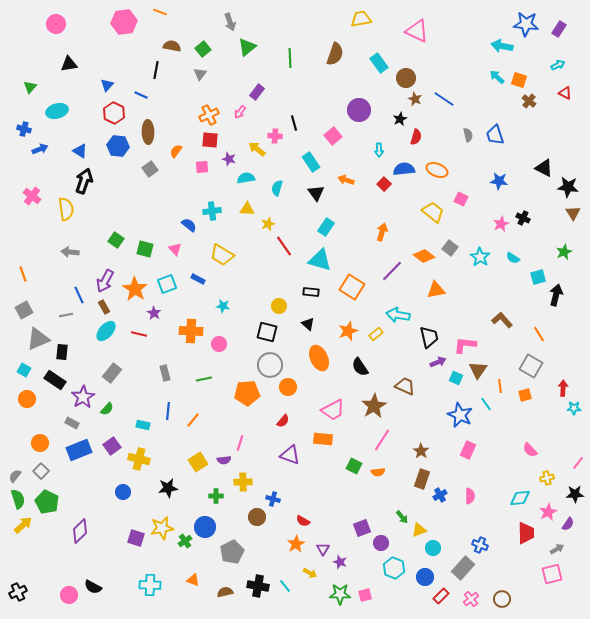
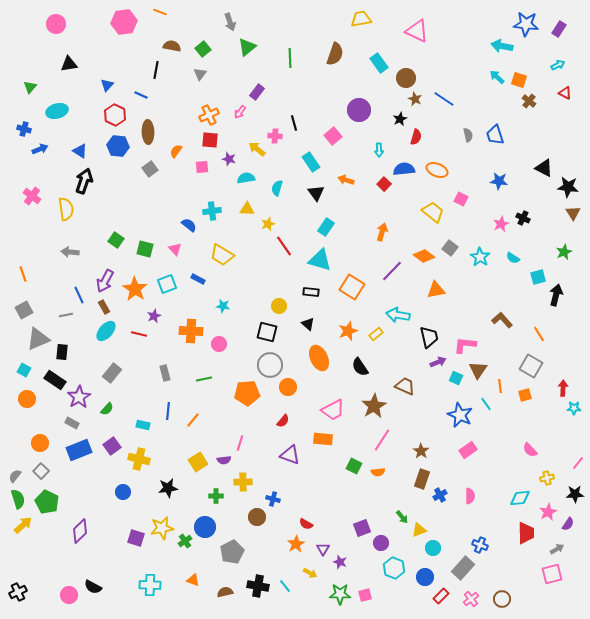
red hexagon at (114, 113): moved 1 px right, 2 px down
purple star at (154, 313): moved 3 px down; rotated 16 degrees clockwise
purple star at (83, 397): moved 4 px left
pink rectangle at (468, 450): rotated 30 degrees clockwise
red semicircle at (303, 521): moved 3 px right, 3 px down
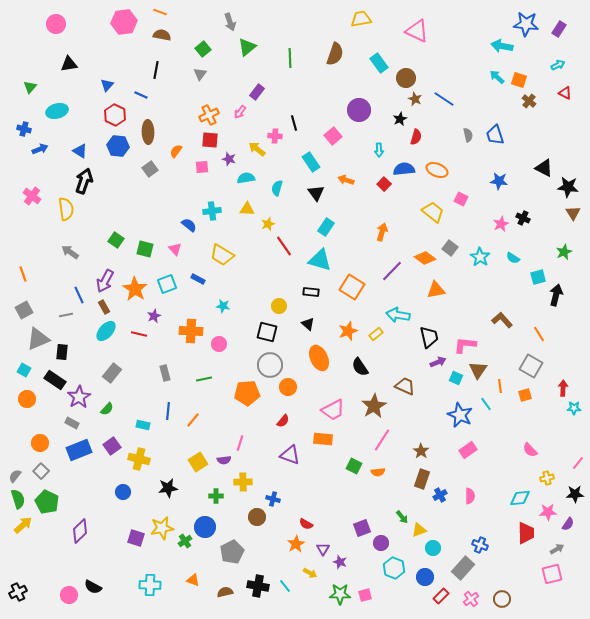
brown semicircle at (172, 46): moved 10 px left, 11 px up
gray arrow at (70, 252): rotated 30 degrees clockwise
orange diamond at (424, 256): moved 1 px right, 2 px down
pink star at (548, 512): rotated 24 degrees clockwise
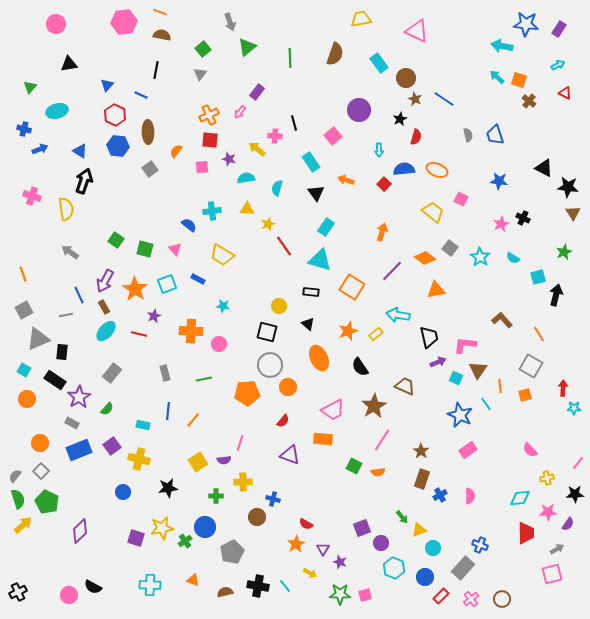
pink cross at (32, 196): rotated 18 degrees counterclockwise
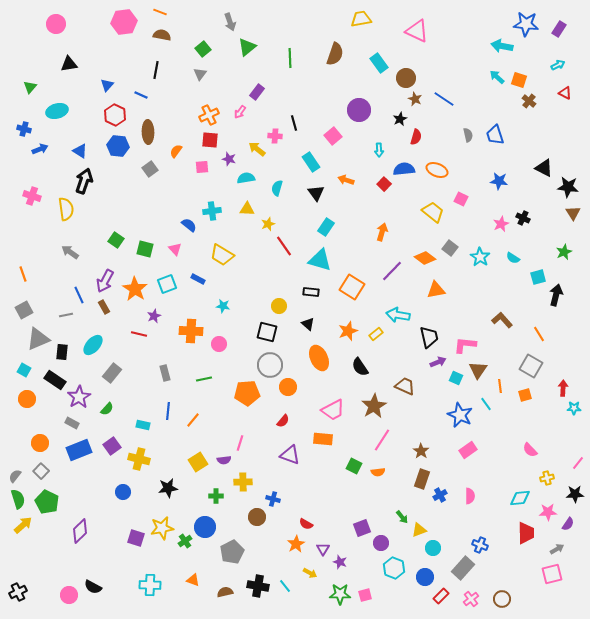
cyan ellipse at (106, 331): moved 13 px left, 14 px down
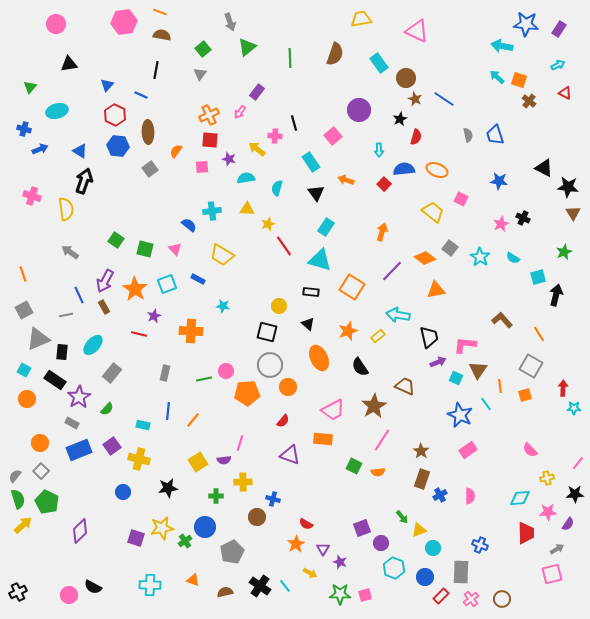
yellow rectangle at (376, 334): moved 2 px right, 2 px down
pink circle at (219, 344): moved 7 px right, 27 px down
gray rectangle at (165, 373): rotated 28 degrees clockwise
gray rectangle at (463, 568): moved 2 px left, 4 px down; rotated 40 degrees counterclockwise
black cross at (258, 586): moved 2 px right; rotated 25 degrees clockwise
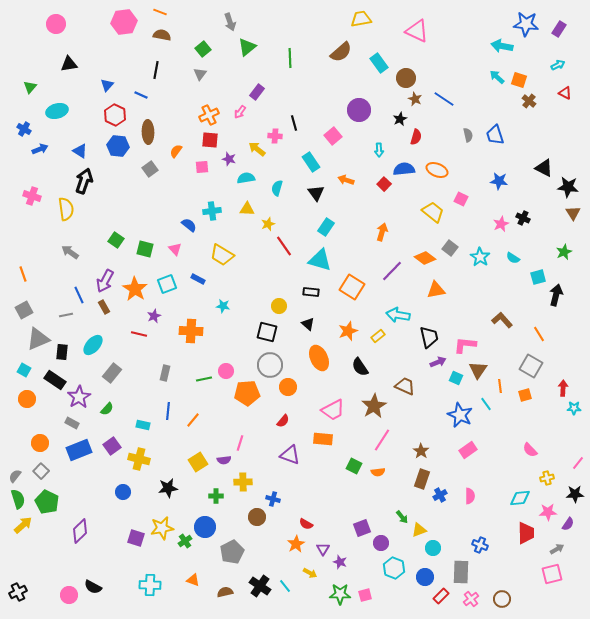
brown semicircle at (335, 54): moved 6 px right, 2 px up; rotated 30 degrees clockwise
blue cross at (24, 129): rotated 16 degrees clockwise
